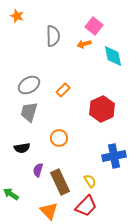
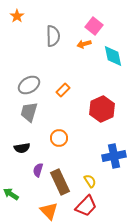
orange star: rotated 16 degrees clockwise
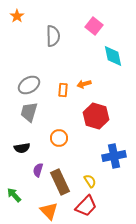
orange arrow: moved 40 px down
orange rectangle: rotated 40 degrees counterclockwise
red hexagon: moved 6 px left, 7 px down; rotated 20 degrees counterclockwise
green arrow: moved 3 px right, 1 px down; rotated 14 degrees clockwise
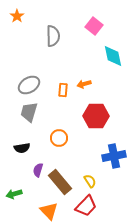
red hexagon: rotated 15 degrees counterclockwise
brown rectangle: rotated 15 degrees counterclockwise
green arrow: moved 1 px up; rotated 63 degrees counterclockwise
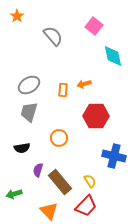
gray semicircle: rotated 40 degrees counterclockwise
blue cross: rotated 25 degrees clockwise
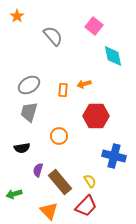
orange circle: moved 2 px up
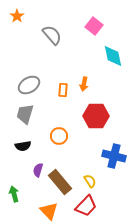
gray semicircle: moved 1 px left, 1 px up
orange arrow: rotated 64 degrees counterclockwise
gray trapezoid: moved 4 px left, 2 px down
black semicircle: moved 1 px right, 2 px up
green arrow: rotated 91 degrees clockwise
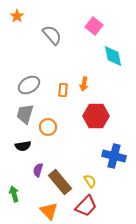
orange circle: moved 11 px left, 9 px up
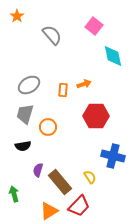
orange arrow: rotated 120 degrees counterclockwise
blue cross: moved 1 px left
yellow semicircle: moved 4 px up
red trapezoid: moved 7 px left
orange triangle: rotated 42 degrees clockwise
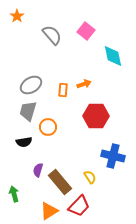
pink square: moved 8 px left, 5 px down
gray ellipse: moved 2 px right
gray trapezoid: moved 3 px right, 3 px up
black semicircle: moved 1 px right, 4 px up
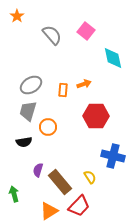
cyan diamond: moved 2 px down
